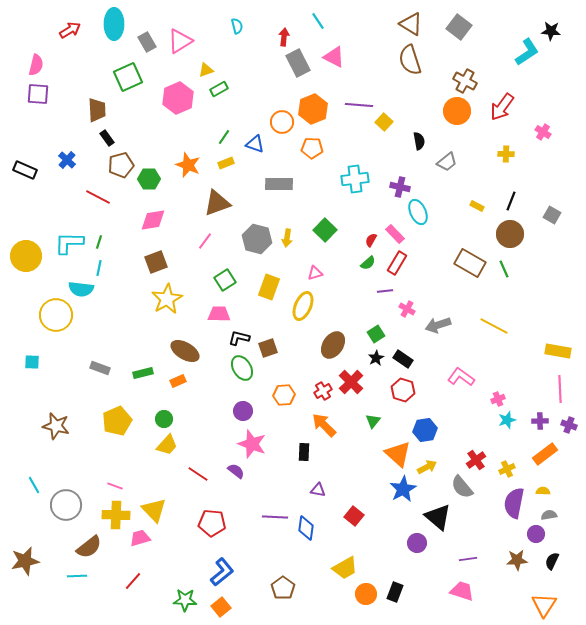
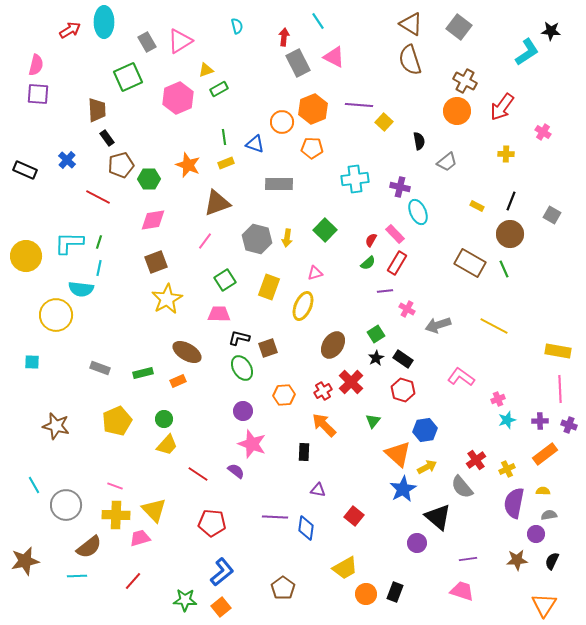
cyan ellipse at (114, 24): moved 10 px left, 2 px up
green line at (224, 137): rotated 42 degrees counterclockwise
brown ellipse at (185, 351): moved 2 px right, 1 px down
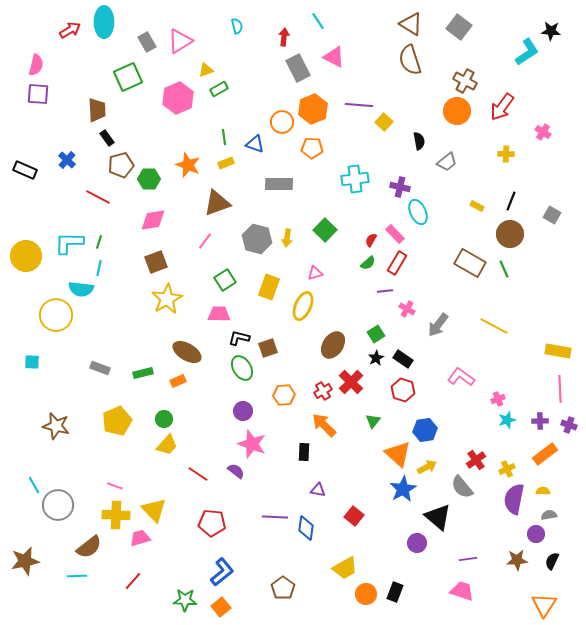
gray rectangle at (298, 63): moved 5 px down
gray arrow at (438, 325): rotated 35 degrees counterclockwise
purple semicircle at (514, 503): moved 4 px up
gray circle at (66, 505): moved 8 px left
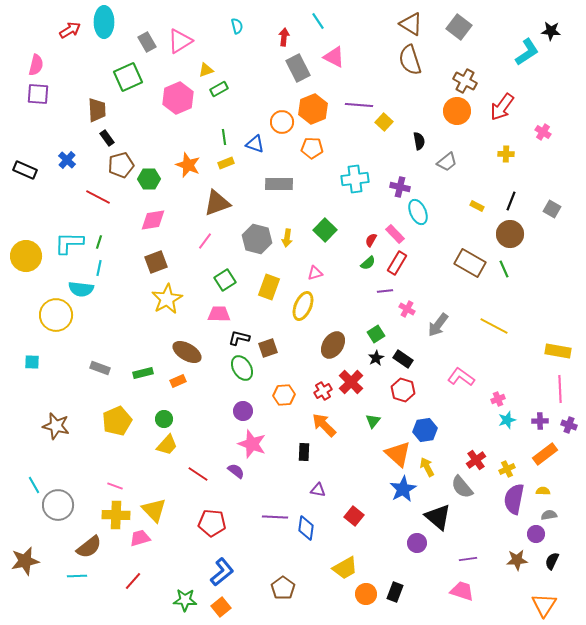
gray square at (552, 215): moved 6 px up
yellow arrow at (427, 467): rotated 90 degrees counterclockwise
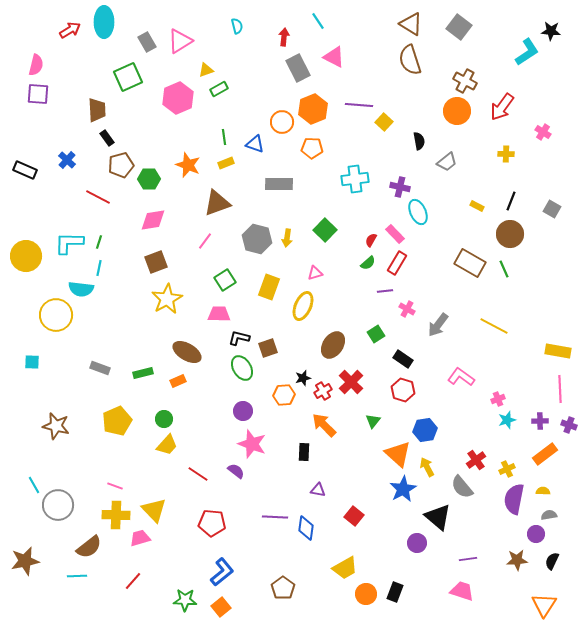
black star at (376, 358): moved 73 px left, 20 px down; rotated 14 degrees clockwise
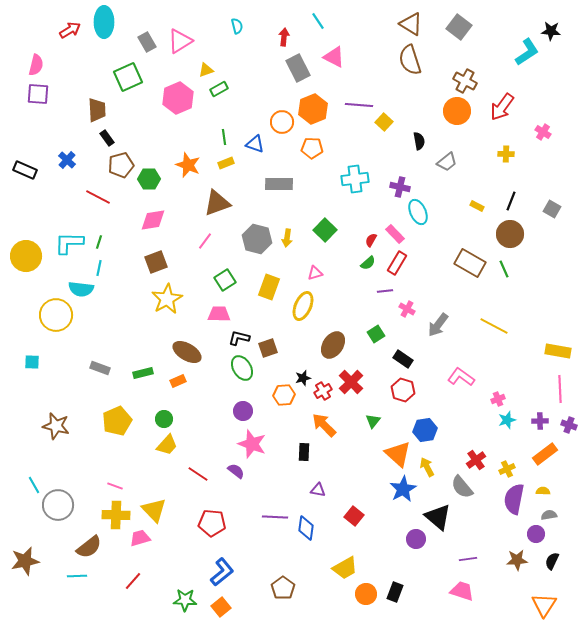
purple circle at (417, 543): moved 1 px left, 4 px up
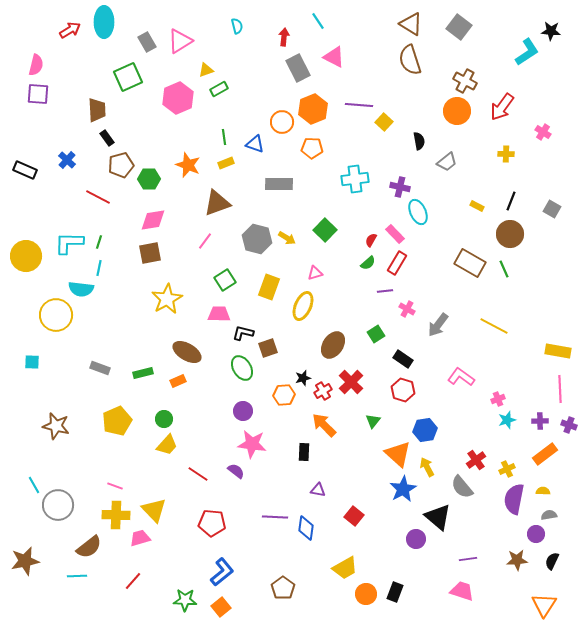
yellow arrow at (287, 238): rotated 66 degrees counterclockwise
brown square at (156, 262): moved 6 px left, 9 px up; rotated 10 degrees clockwise
black L-shape at (239, 338): moved 4 px right, 5 px up
pink star at (252, 444): rotated 12 degrees counterclockwise
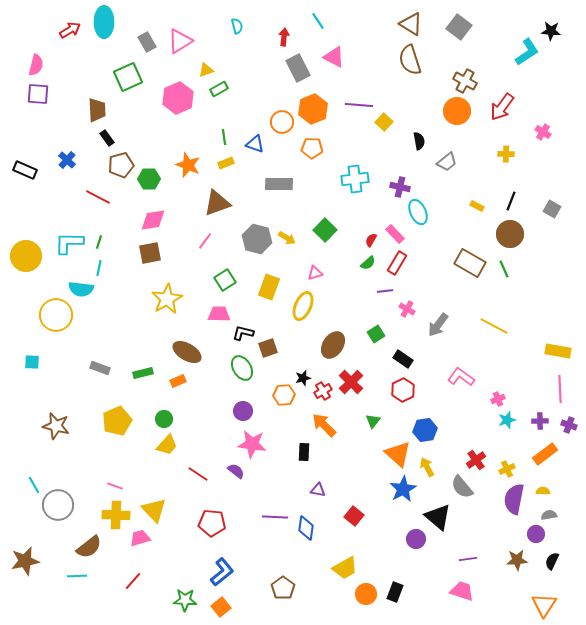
red hexagon at (403, 390): rotated 15 degrees clockwise
